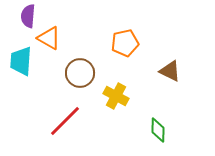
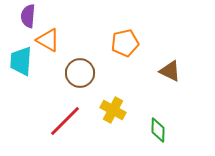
orange triangle: moved 1 px left, 2 px down
yellow cross: moved 3 px left, 14 px down
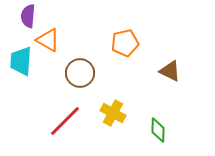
yellow cross: moved 3 px down
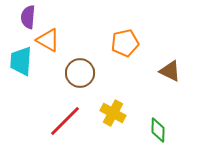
purple semicircle: moved 1 px down
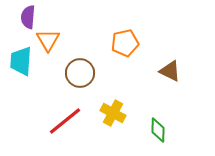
orange triangle: rotated 30 degrees clockwise
red line: rotated 6 degrees clockwise
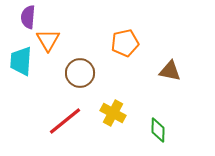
brown triangle: rotated 15 degrees counterclockwise
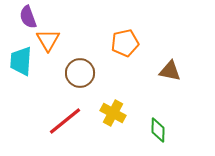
purple semicircle: rotated 25 degrees counterclockwise
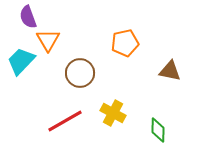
cyan trapezoid: rotated 40 degrees clockwise
red line: rotated 9 degrees clockwise
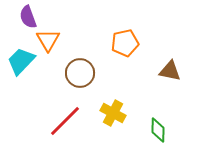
red line: rotated 15 degrees counterclockwise
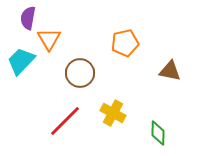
purple semicircle: moved 1 px down; rotated 30 degrees clockwise
orange triangle: moved 1 px right, 1 px up
green diamond: moved 3 px down
